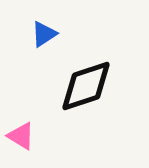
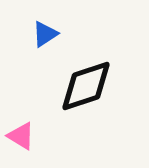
blue triangle: moved 1 px right
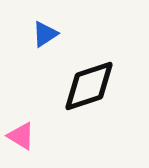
black diamond: moved 3 px right
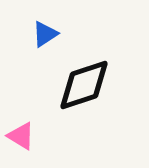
black diamond: moved 5 px left, 1 px up
